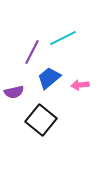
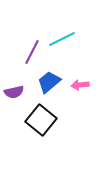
cyan line: moved 1 px left, 1 px down
blue trapezoid: moved 4 px down
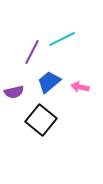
pink arrow: moved 2 px down; rotated 18 degrees clockwise
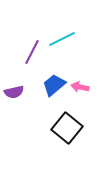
blue trapezoid: moved 5 px right, 3 px down
black square: moved 26 px right, 8 px down
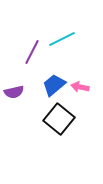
black square: moved 8 px left, 9 px up
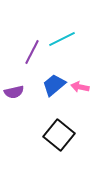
black square: moved 16 px down
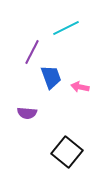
cyan line: moved 4 px right, 11 px up
blue trapezoid: moved 3 px left, 8 px up; rotated 110 degrees clockwise
purple semicircle: moved 13 px right, 21 px down; rotated 18 degrees clockwise
black square: moved 8 px right, 17 px down
